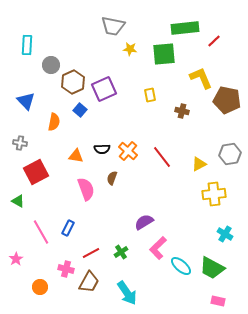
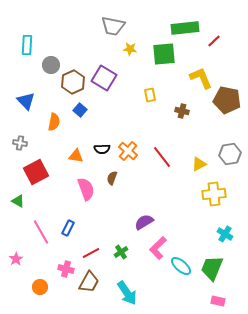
purple square at (104, 89): moved 11 px up; rotated 35 degrees counterclockwise
green trapezoid at (212, 268): rotated 84 degrees clockwise
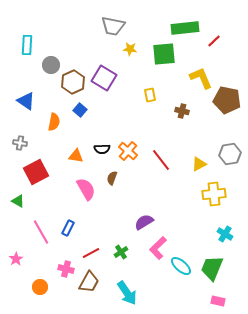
blue triangle at (26, 101): rotated 12 degrees counterclockwise
red line at (162, 157): moved 1 px left, 3 px down
pink semicircle at (86, 189): rotated 10 degrees counterclockwise
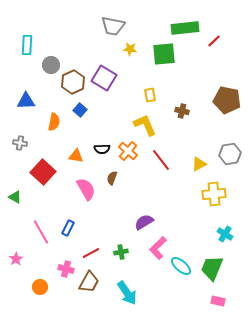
yellow L-shape at (201, 78): moved 56 px left, 47 px down
blue triangle at (26, 101): rotated 36 degrees counterclockwise
red square at (36, 172): moved 7 px right; rotated 20 degrees counterclockwise
green triangle at (18, 201): moved 3 px left, 4 px up
green cross at (121, 252): rotated 24 degrees clockwise
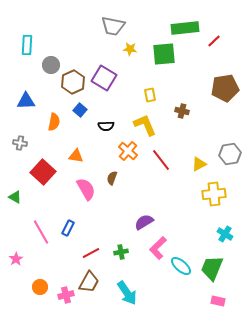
brown pentagon at (227, 100): moved 2 px left, 12 px up; rotated 20 degrees counterclockwise
black semicircle at (102, 149): moved 4 px right, 23 px up
pink cross at (66, 269): moved 26 px down; rotated 28 degrees counterclockwise
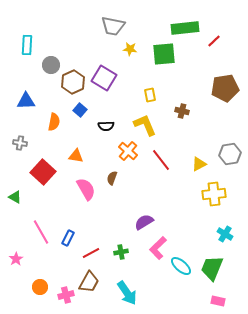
blue rectangle at (68, 228): moved 10 px down
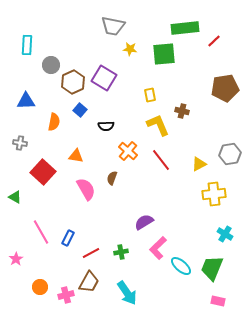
yellow L-shape at (145, 125): moved 13 px right
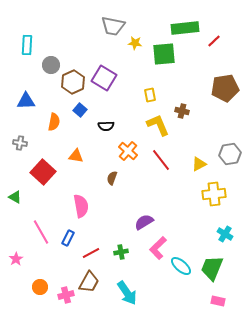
yellow star at (130, 49): moved 5 px right, 6 px up
pink semicircle at (86, 189): moved 5 px left, 17 px down; rotated 20 degrees clockwise
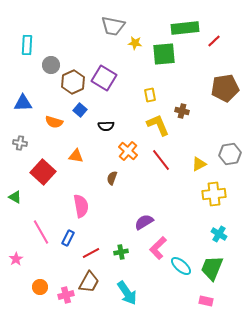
blue triangle at (26, 101): moved 3 px left, 2 px down
orange semicircle at (54, 122): rotated 96 degrees clockwise
cyan cross at (225, 234): moved 6 px left
pink rectangle at (218, 301): moved 12 px left
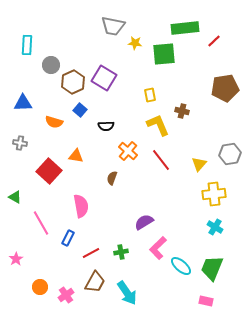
yellow triangle at (199, 164): rotated 21 degrees counterclockwise
red square at (43, 172): moved 6 px right, 1 px up
pink line at (41, 232): moved 9 px up
cyan cross at (219, 234): moved 4 px left, 7 px up
brown trapezoid at (89, 282): moved 6 px right
pink cross at (66, 295): rotated 21 degrees counterclockwise
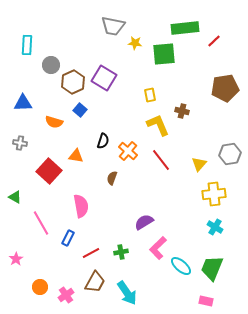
black semicircle at (106, 126): moved 3 px left, 15 px down; rotated 70 degrees counterclockwise
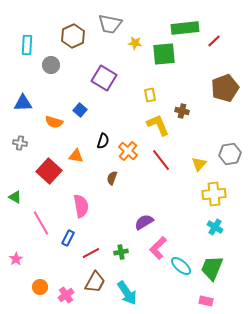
gray trapezoid at (113, 26): moved 3 px left, 2 px up
brown hexagon at (73, 82): moved 46 px up
brown pentagon at (225, 88): rotated 12 degrees counterclockwise
